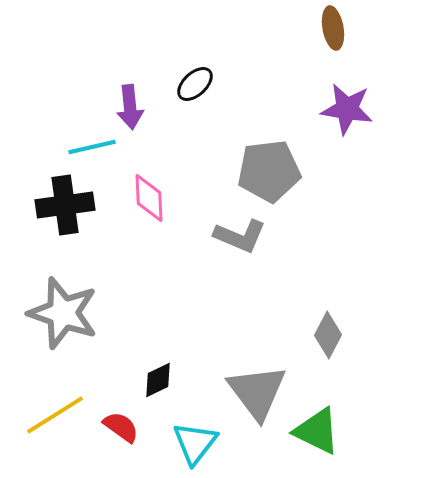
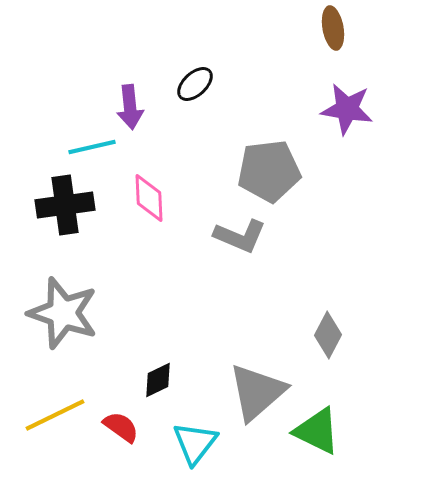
gray triangle: rotated 26 degrees clockwise
yellow line: rotated 6 degrees clockwise
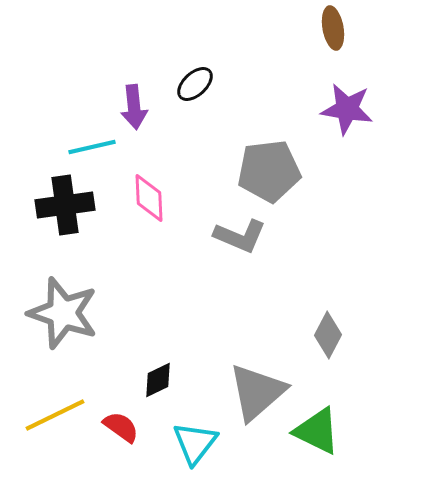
purple arrow: moved 4 px right
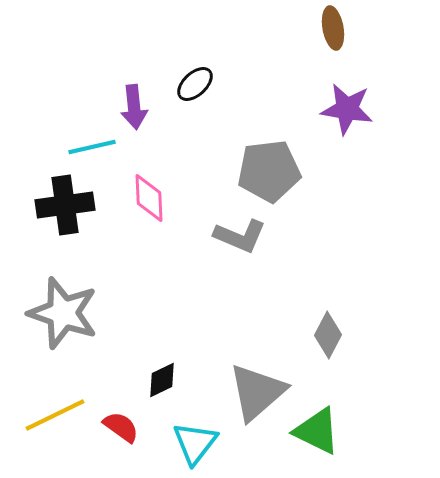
black diamond: moved 4 px right
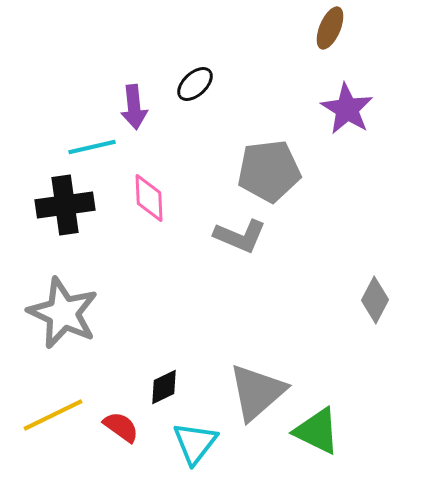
brown ellipse: moved 3 px left; rotated 33 degrees clockwise
purple star: rotated 22 degrees clockwise
gray star: rotated 6 degrees clockwise
gray diamond: moved 47 px right, 35 px up
black diamond: moved 2 px right, 7 px down
yellow line: moved 2 px left
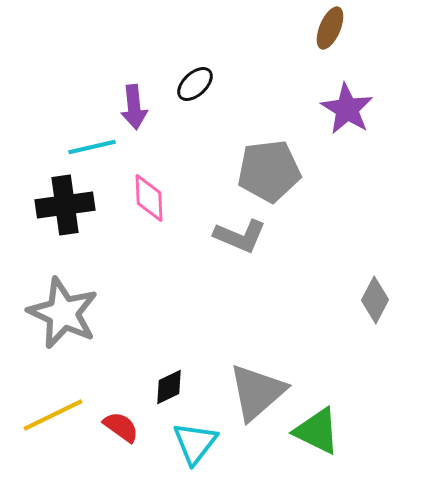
black diamond: moved 5 px right
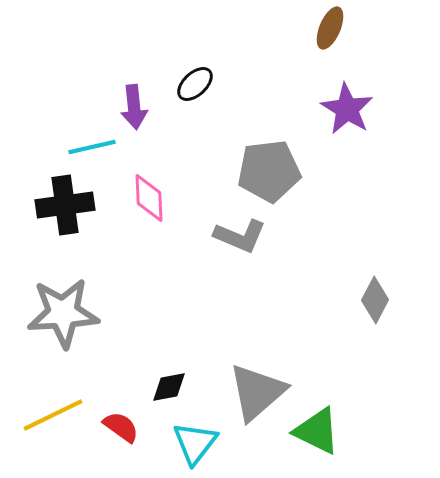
gray star: rotated 28 degrees counterclockwise
black diamond: rotated 15 degrees clockwise
